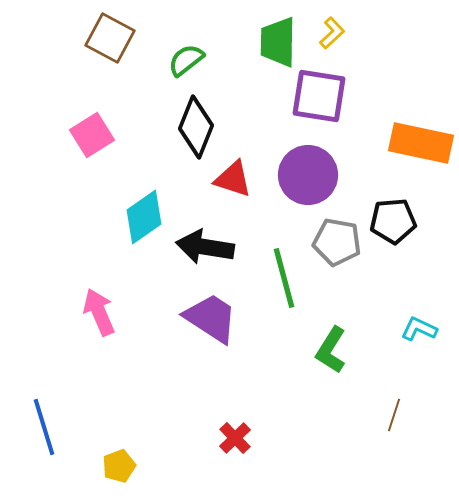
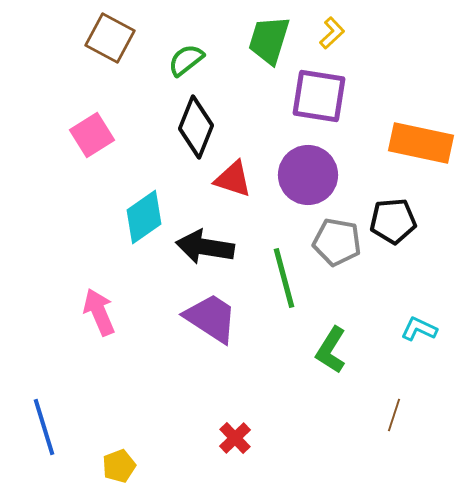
green trapezoid: moved 9 px left, 2 px up; rotated 16 degrees clockwise
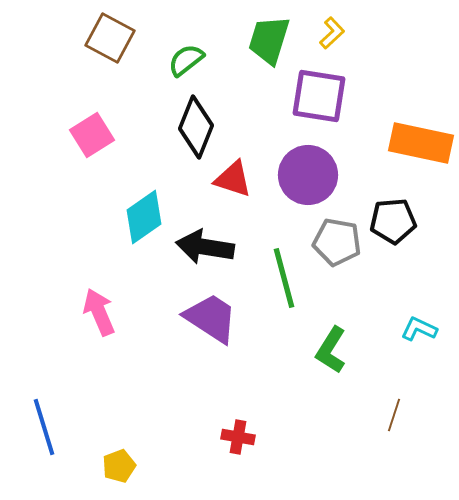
red cross: moved 3 px right, 1 px up; rotated 36 degrees counterclockwise
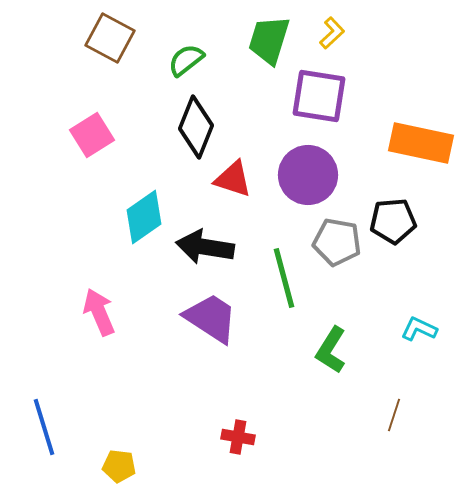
yellow pentagon: rotated 28 degrees clockwise
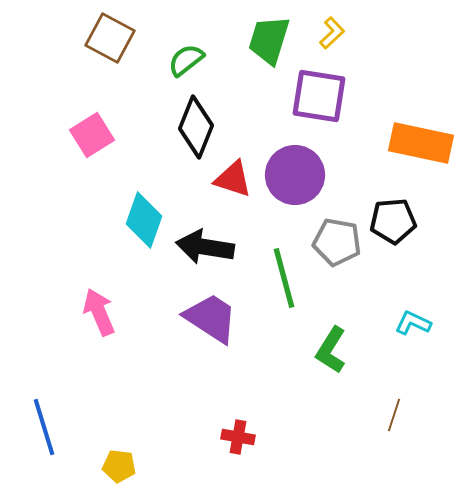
purple circle: moved 13 px left
cyan diamond: moved 3 px down; rotated 36 degrees counterclockwise
cyan L-shape: moved 6 px left, 6 px up
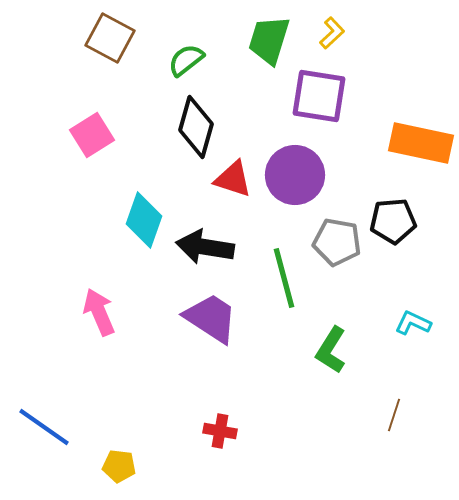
black diamond: rotated 6 degrees counterclockwise
blue line: rotated 38 degrees counterclockwise
red cross: moved 18 px left, 6 px up
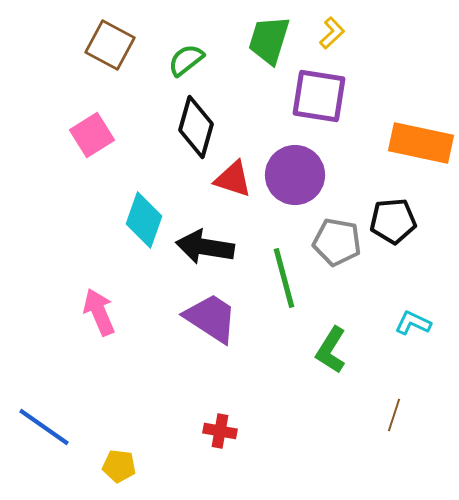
brown square: moved 7 px down
